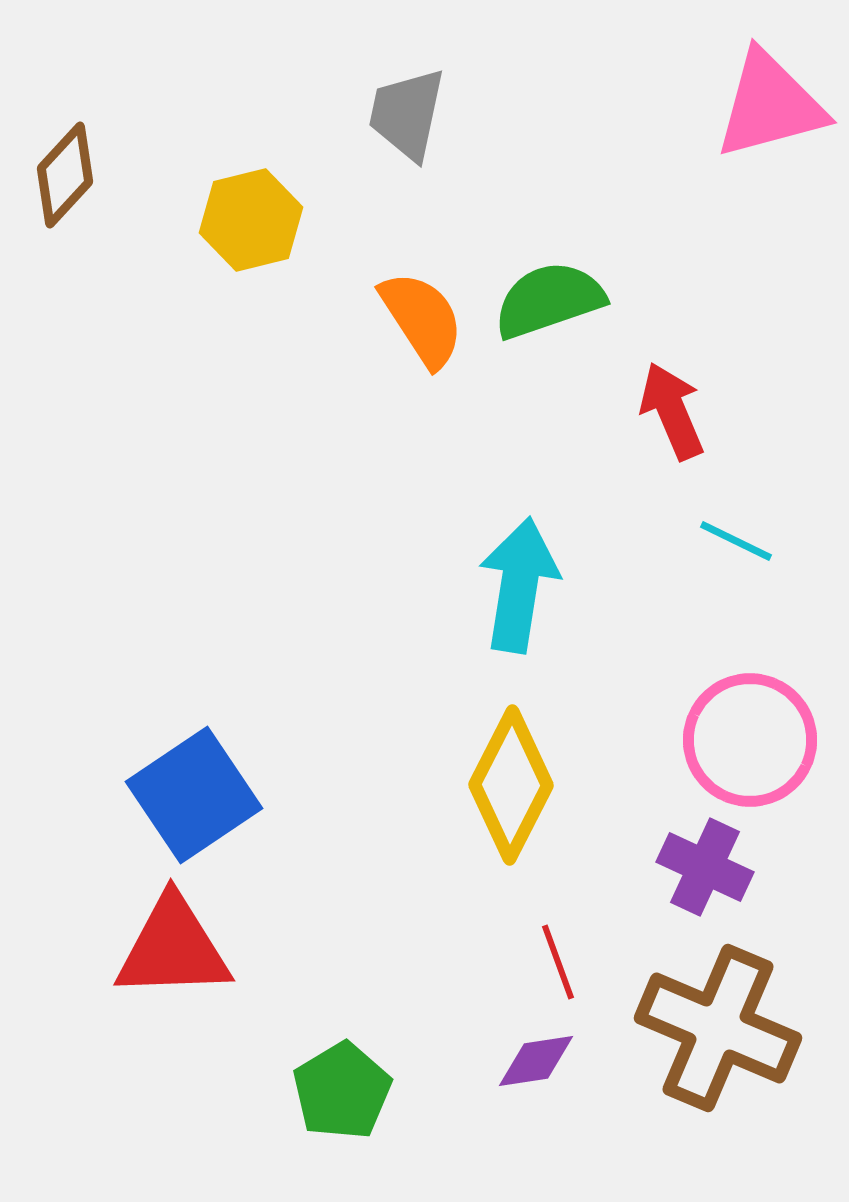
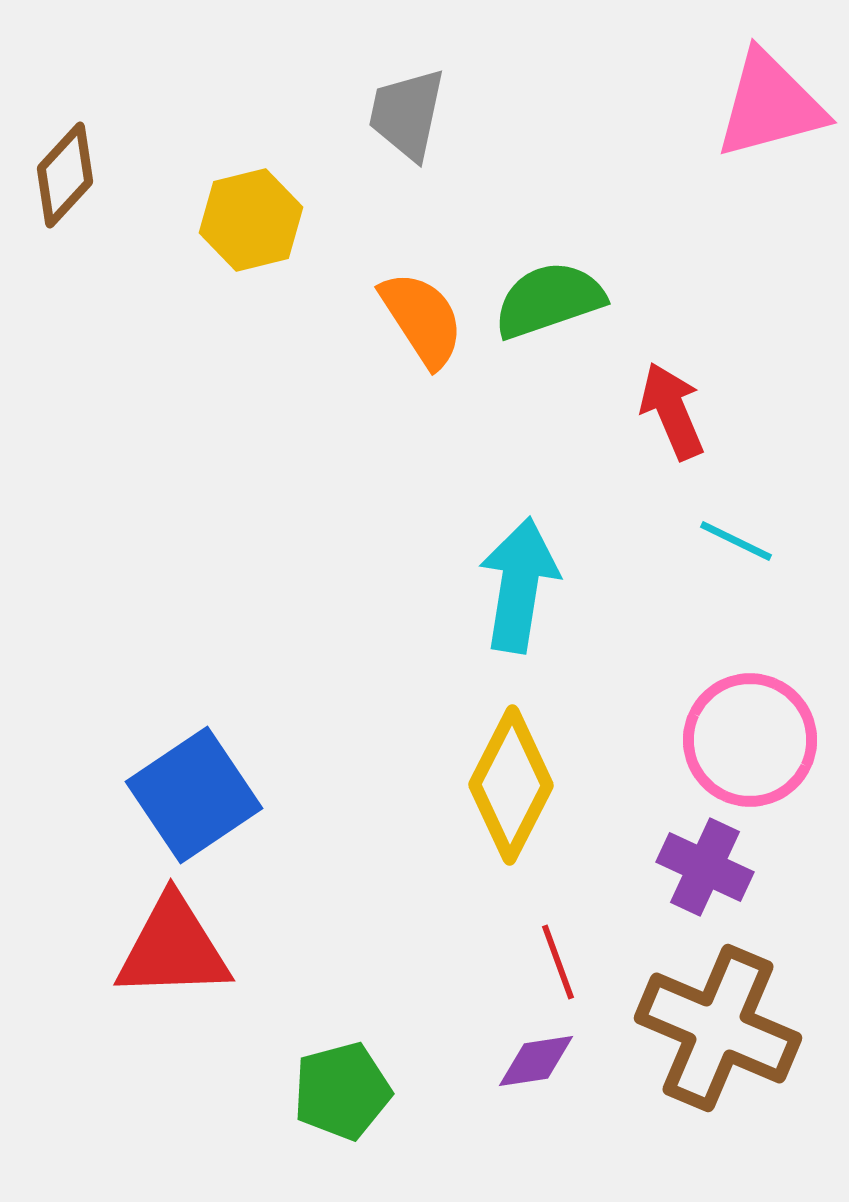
green pentagon: rotated 16 degrees clockwise
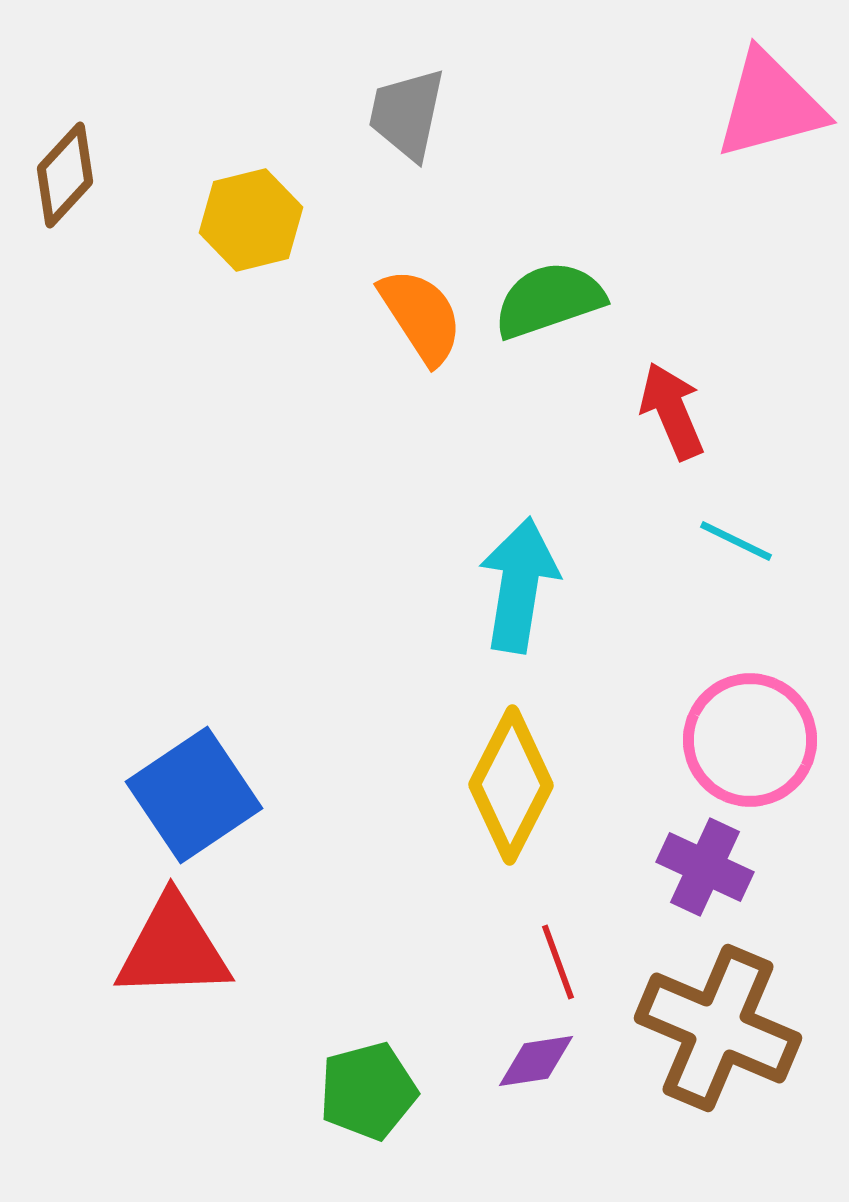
orange semicircle: moved 1 px left, 3 px up
green pentagon: moved 26 px right
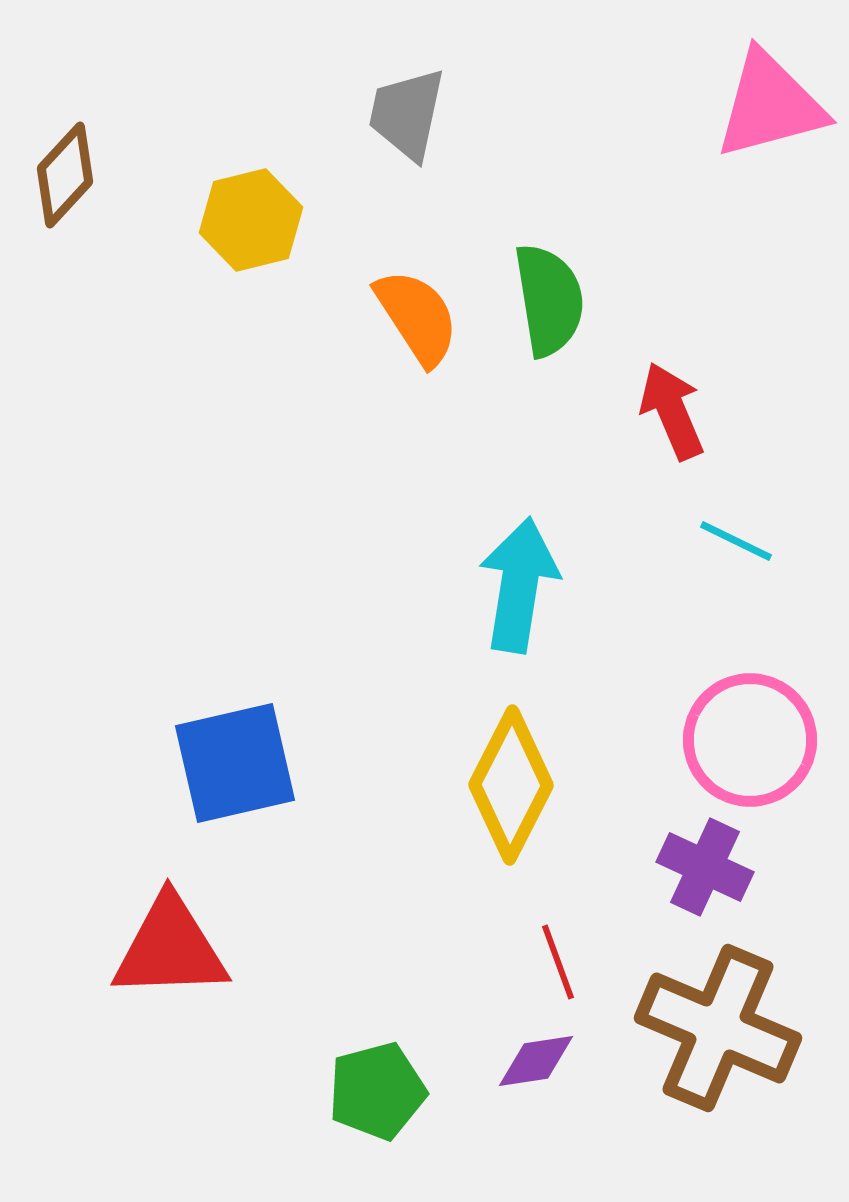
green semicircle: rotated 100 degrees clockwise
orange semicircle: moved 4 px left, 1 px down
blue square: moved 41 px right, 32 px up; rotated 21 degrees clockwise
red triangle: moved 3 px left
green pentagon: moved 9 px right
